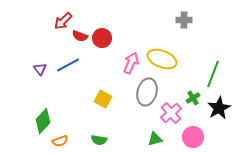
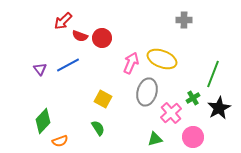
green semicircle: moved 1 px left, 12 px up; rotated 133 degrees counterclockwise
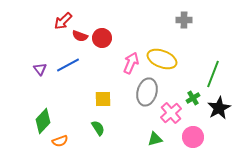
yellow square: rotated 30 degrees counterclockwise
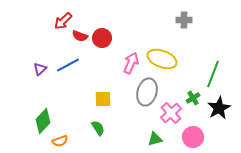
purple triangle: rotated 24 degrees clockwise
